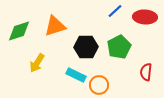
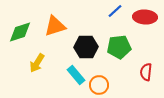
green diamond: moved 1 px right, 1 px down
green pentagon: rotated 20 degrees clockwise
cyan rectangle: rotated 24 degrees clockwise
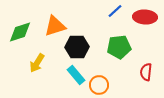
black hexagon: moved 9 px left
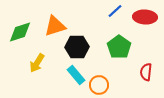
green pentagon: rotated 30 degrees counterclockwise
